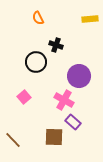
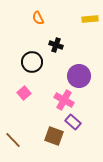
black circle: moved 4 px left
pink square: moved 4 px up
brown square: moved 1 px up; rotated 18 degrees clockwise
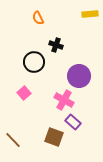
yellow rectangle: moved 5 px up
black circle: moved 2 px right
brown square: moved 1 px down
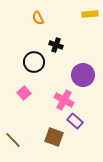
purple circle: moved 4 px right, 1 px up
purple rectangle: moved 2 px right, 1 px up
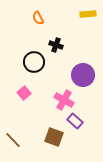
yellow rectangle: moved 2 px left
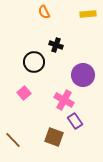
orange semicircle: moved 6 px right, 6 px up
purple rectangle: rotated 14 degrees clockwise
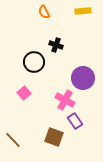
yellow rectangle: moved 5 px left, 3 px up
purple circle: moved 3 px down
pink cross: moved 1 px right
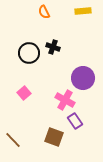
black cross: moved 3 px left, 2 px down
black circle: moved 5 px left, 9 px up
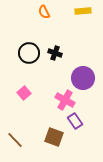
black cross: moved 2 px right, 6 px down
brown line: moved 2 px right
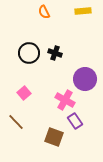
purple circle: moved 2 px right, 1 px down
brown line: moved 1 px right, 18 px up
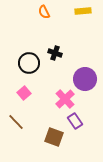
black circle: moved 10 px down
pink cross: moved 1 px up; rotated 18 degrees clockwise
